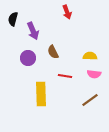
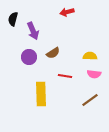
red arrow: rotated 96 degrees clockwise
brown semicircle: moved 1 px down; rotated 96 degrees counterclockwise
purple circle: moved 1 px right, 1 px up
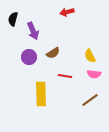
yellow semicircle: rotated 120 degrees counterclockwise
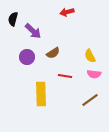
purple arrow: rotated 24 degrees counterclockwise
purple circle: moved 2 px left
